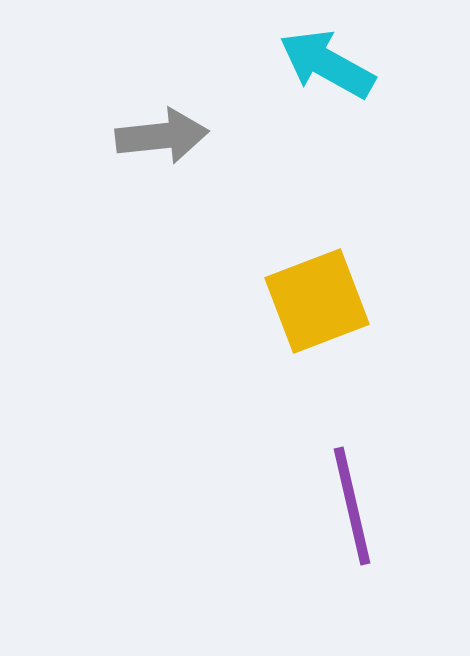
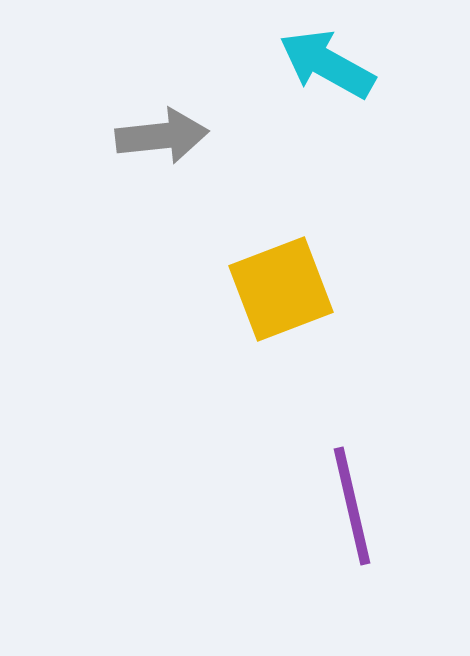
yellow square: moved 36 px left, 12 px up
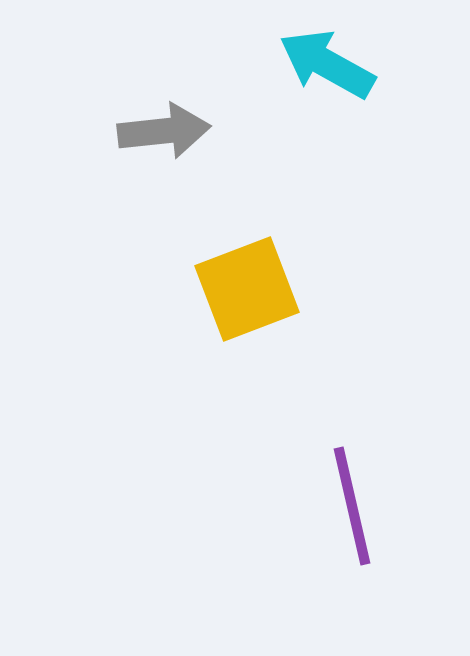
gray arrow: moved 2 px right, 5 px up
yellow square: moved 34 px left
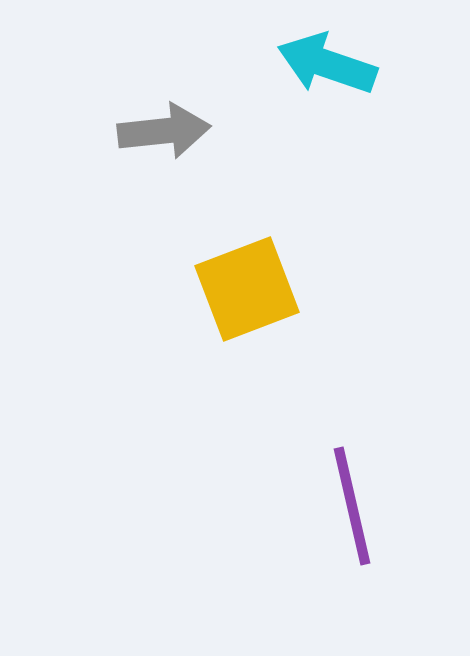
cyan arrow: rotated 10 degrees counterclockwise
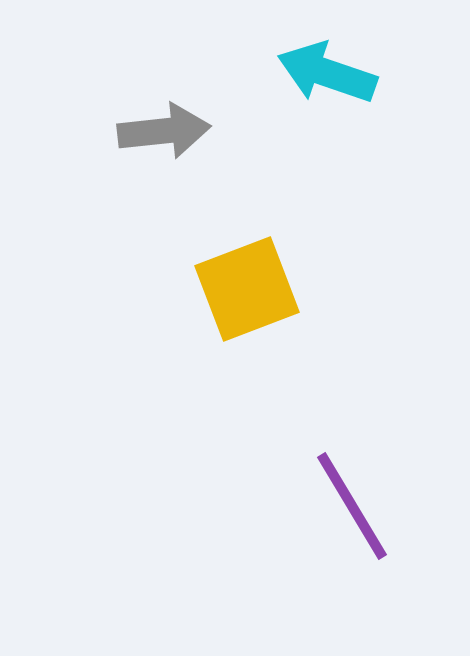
cyan arrow: moved 9 px down
purple line: rotated 18 degrees counterclockwise
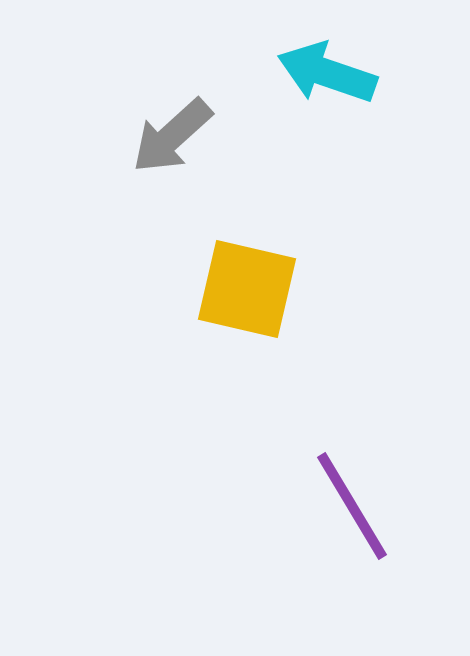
gray arrow: moved 8 px right, 5 px down; rotated 144 degrees clockwise
yellow square: rotated 34 degrees clockwise
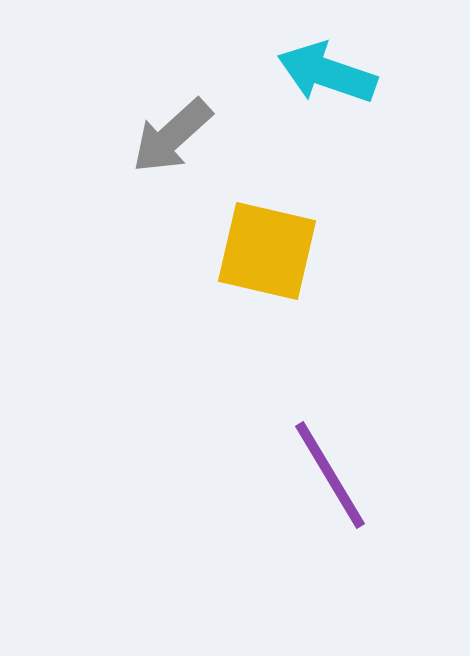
yellow square: moved 20 px right, 38 px up
purple line: moved 22 px left, 31 px up
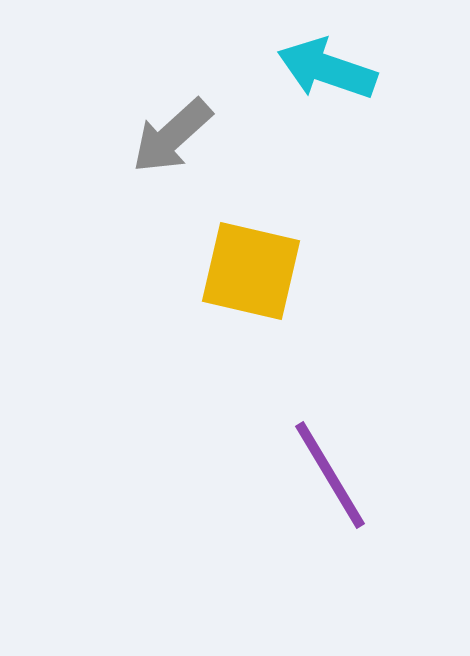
cyan arrow: moved 4 px up
yellow square: moved 16 px left, 20 px down
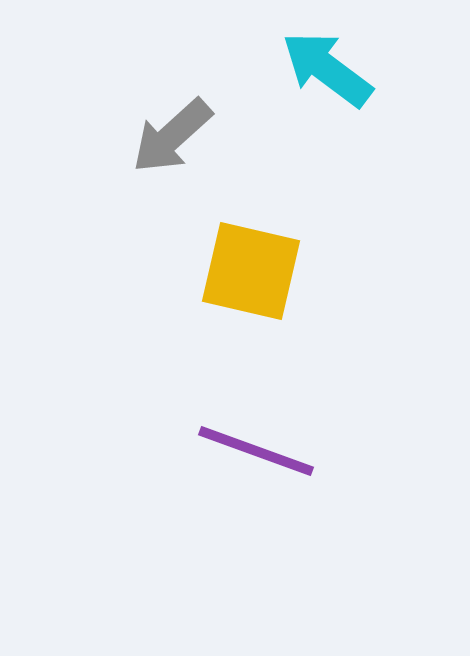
cyan arrow: rotated 18 degrees clockwise
purple line: moved 74 px left, 24 px up; rotated 39 degrees counterclockwise
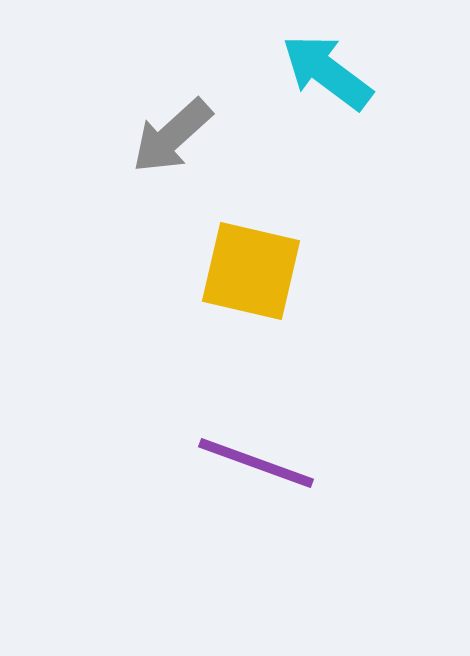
cyan arrow: moved 3 px down
purple line: moved 12 px down
